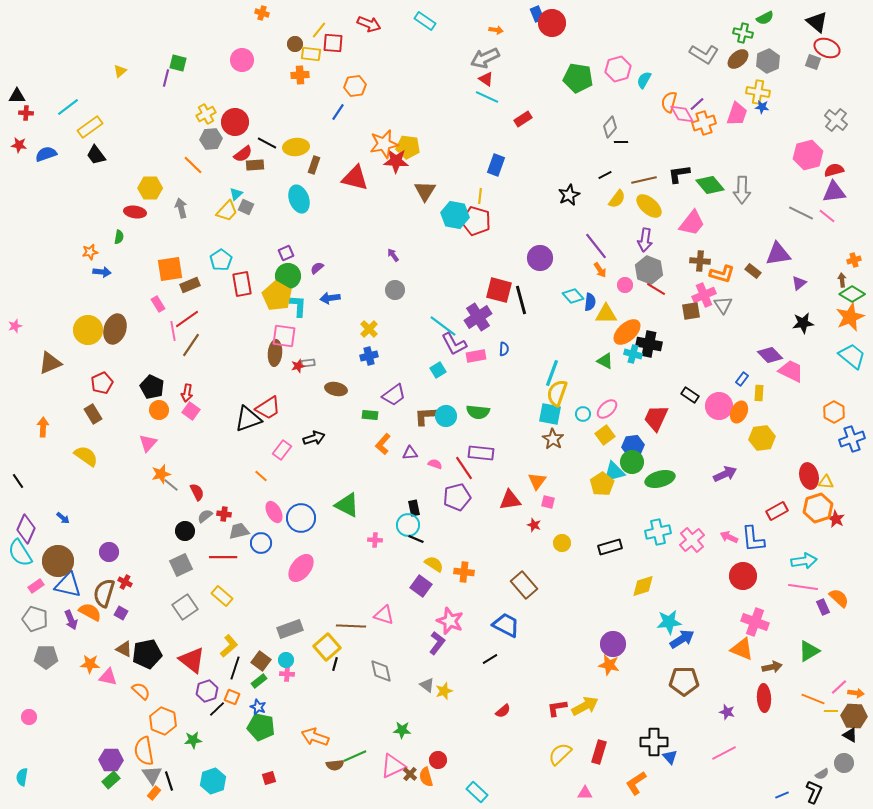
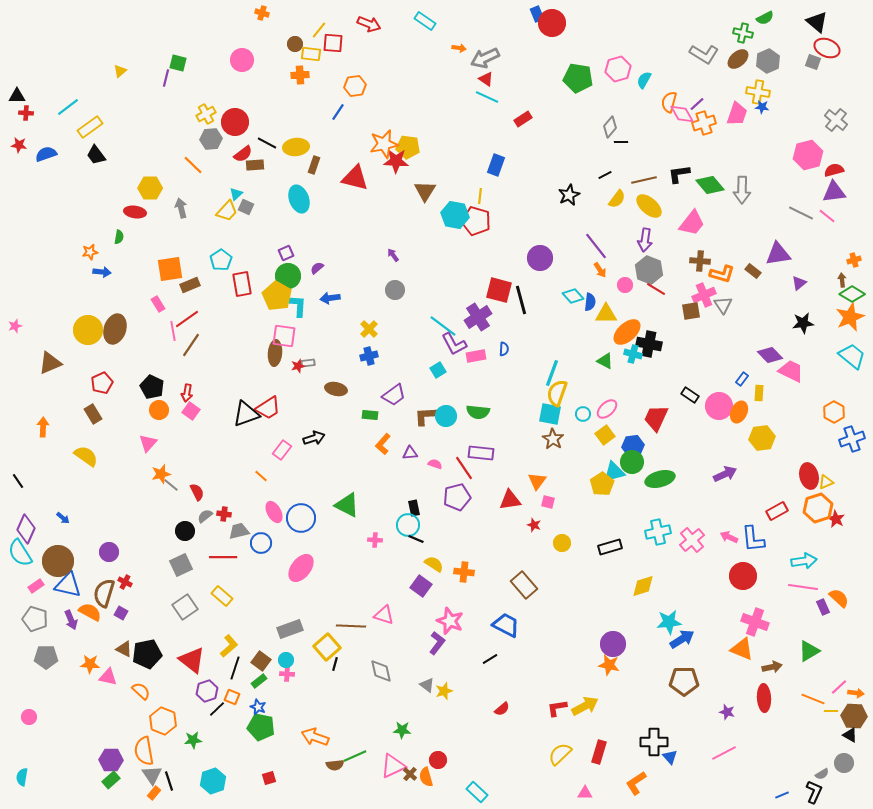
orange arrow at (496, 30): moved 37 px left, 18 px down
black triangle at (248, 419): moved 2 px left, 5 px up
yellow triangle at (826, 482): rotated 28 degrees counterclockwise
red semicircle at (503, 711): moved 1 px left, 2 px up
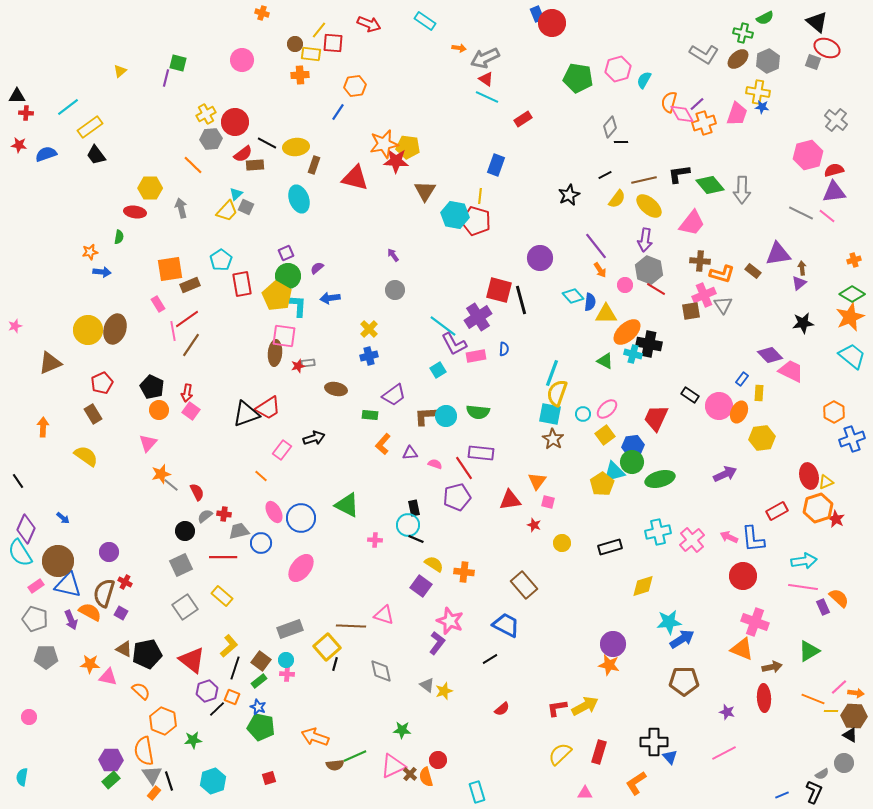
brown arrow at (842, 280): moved 40 px left, 12 px up
cyan rectangle at (477, 792): rotated 30 degrees clockwise
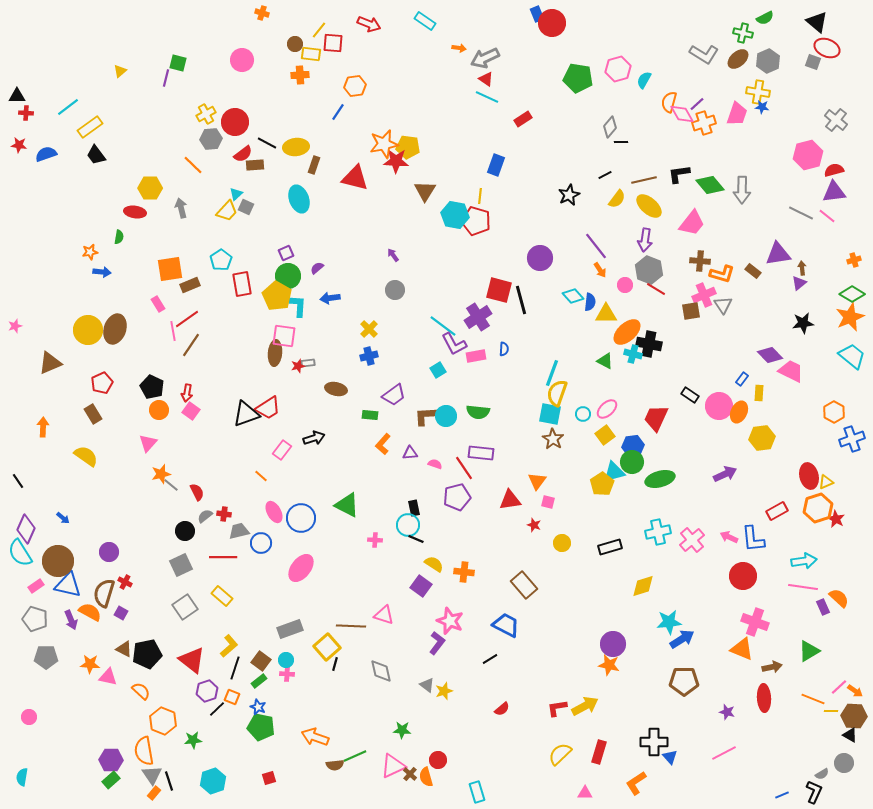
orange arrow at (856, 693): moved 1 px left, 2 px up; rotated 28 degrees clockwise
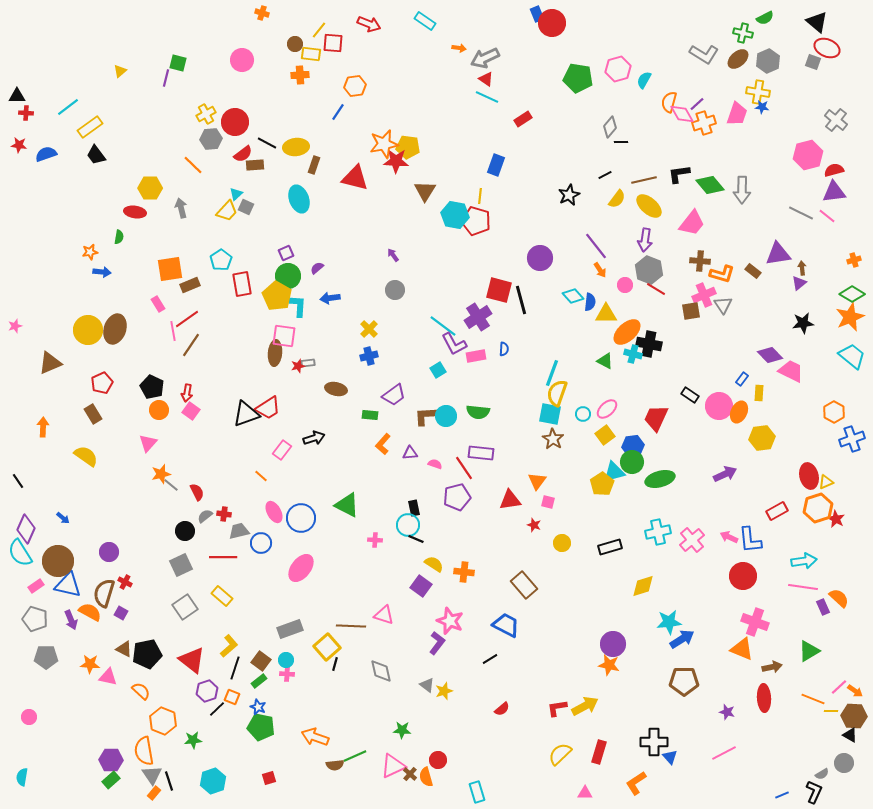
blue L-shape at (753, 539): moved 3 px left, 1 px down
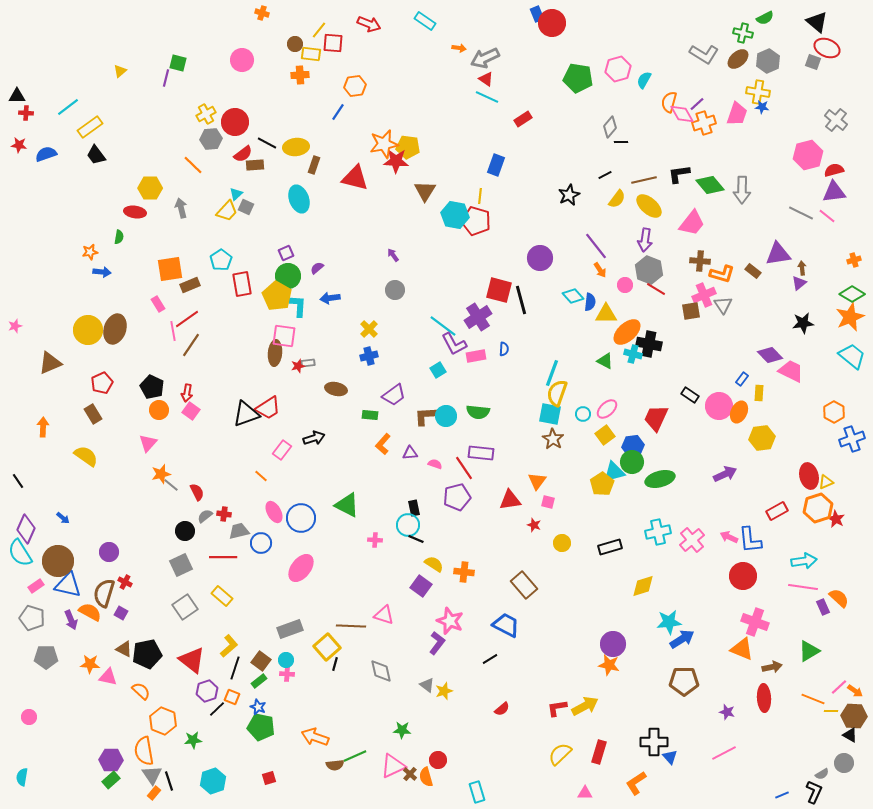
gray pentagon at (35, 619): moved 3 px left, 1 px up
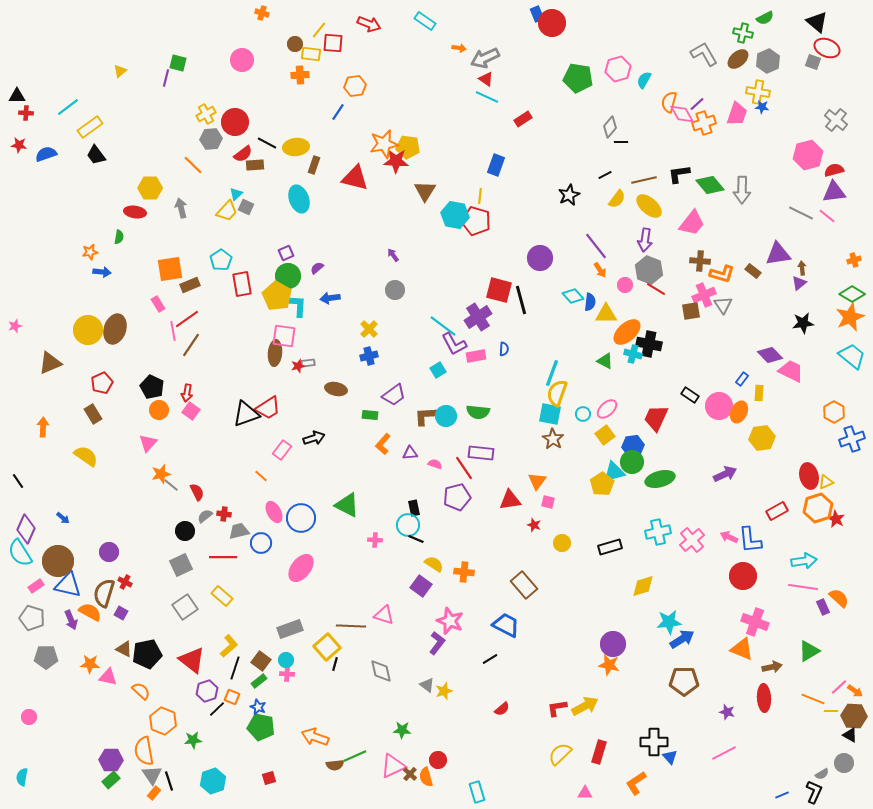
gray L-shape at (704, 54): rotated 152 degrees counterclockwise
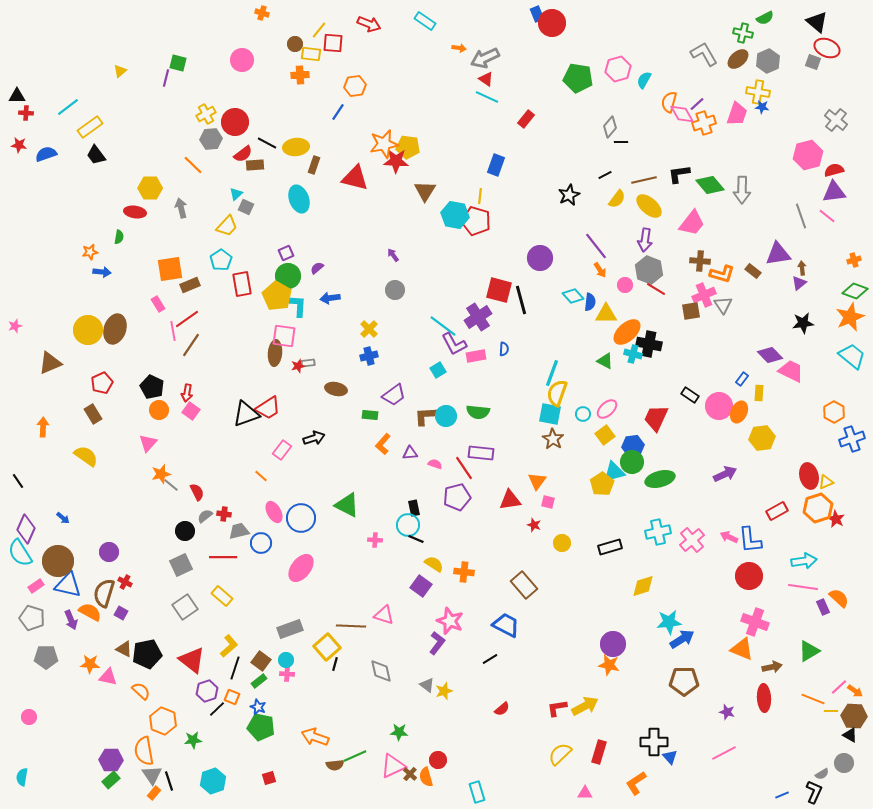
red rectangle at (523, 119): moved 3 px right; rotated 18 degrees counterclockwise
yellow trapezoid at (227, 211): moved 15 px down
gray line at (801, 213): moved 3 px down; rotated 45 degrees clockwise
green diamond at (852, 294): moved 3 px right, 3 px up; rotated 10 degrees counterclockwise
red circle at (743, 576): moved 6 px right
green star at (402, 730): moved 3 px left, 2 px down
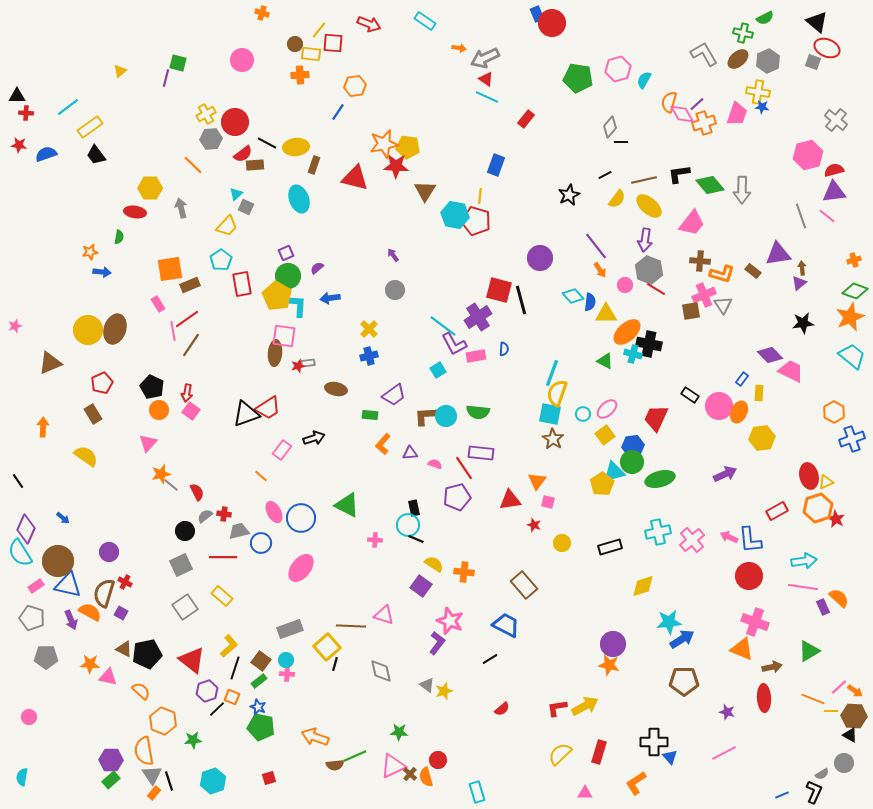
red star at (396, 161): moved 5 px down
